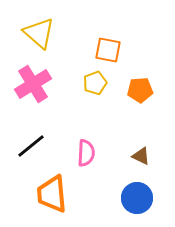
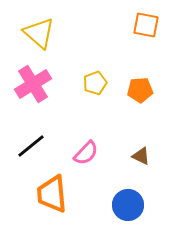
orange square: moved 38 px right, 25 px up
pink semicircle: rotated 40 degrees clockwise
blue circle: moved 9 px left, 7 px down
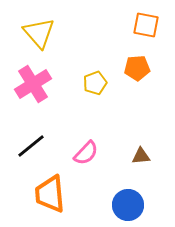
yellow triangle: rotated 8 degrees clockwise
orange pentagon: moved 3 px left, 22 px up
brown triangle: rotated 30 degrees counterclockwise
orange trapezoid: moved 2 px left
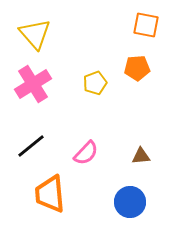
yellow triangle: moved 4 px left, 1 px down
blue circle: moved 2 px right, 3 px up
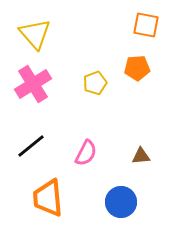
pink semicircle: rotated 16 degrees counterclockwise
orange trapezoid: moved 2 px left, 4 px down
blue circle: moved 9 px left
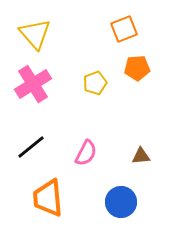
orange square: moved 22 px left, 4 px down; rotated 32 degrees counterclockwise
black line: moved 1 px down
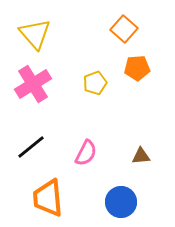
orange square: rotated 28 degrees counterclockwise
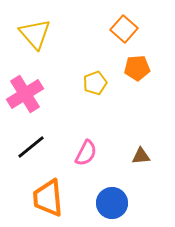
pink cross: moved 8 px left, 10 px down
blue circle: moved 9 px left, 1 px down
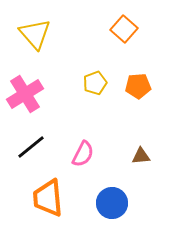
orange pentagon: moved 1 px right, 18 px down
pink semicircle: moved 3 px left, 1 px down
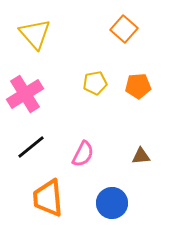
yellow pentagon: rotated 10 degrees clockwise
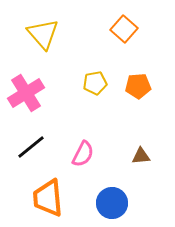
yellow triangle: moved 8 px right
pink cross: moved 1 px right, 1 px up
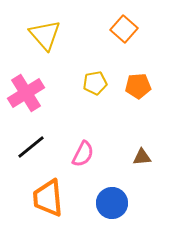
yellow triangle: moved 2 px right, 1 px down
brown triangle: moved 1 px right, 1 px down
